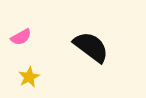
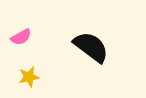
yellow star: rotated 15 degrees clockwise
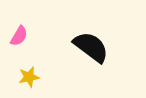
pink semicircle: moved 2 px left, 1 px up; rotated 30 degrees counterclockwise
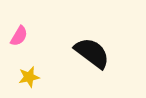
black semicircle: moved 1 px right, 6 px down
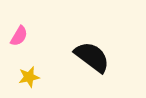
black semicircle: moved 4 px down
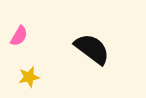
black semicircle: moved 8 px up
